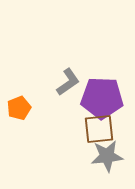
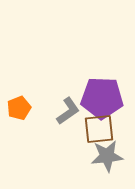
gray L-shape: moved 29 px down
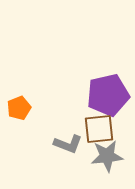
purple pentagon: moved 6 px right, 3 px up; rotated 15 degrees counterclockwise
gray L-shape: moved 33 px down; rotated 56 degrees clockwise
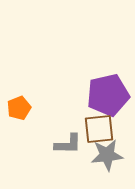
gray L-shape: rotated 20 degrees counterclockwise
gray star: moved 1 px up
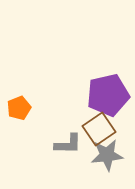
brown square: rotated 28 degrees counterclockwise
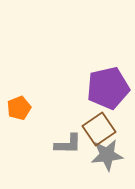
purple pentagon: moved 7 px up
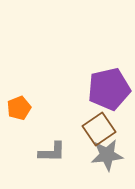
purple pentagon: moved 1 px right, 1 px down
gray L-shape: moved 16 px left, 8 px down
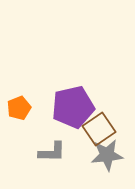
purple pentagon: moved 36 px left, 18 px down
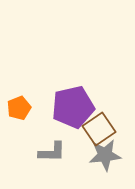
gray star: moved 2 px left
